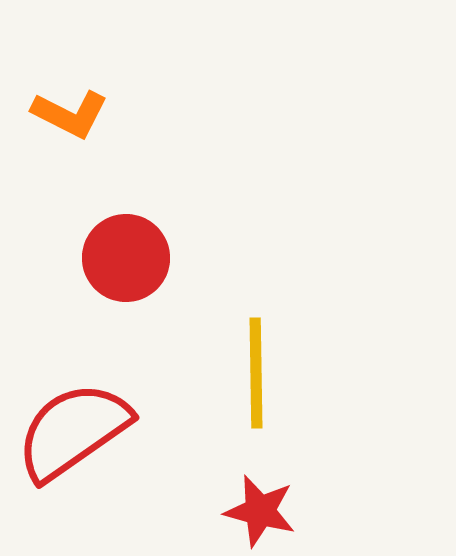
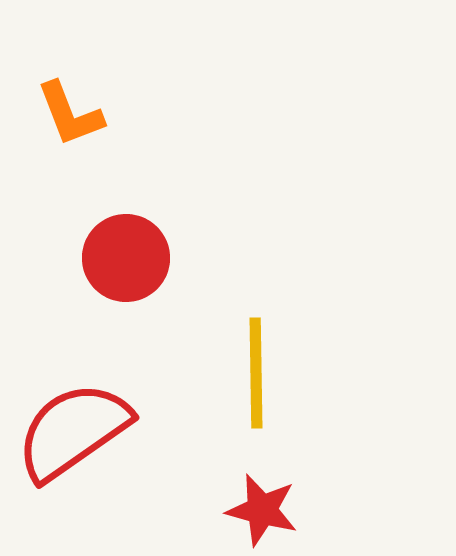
orange L-shape: rotated 42 degrees clockwise
red star: moved 2 px right, 1 px up
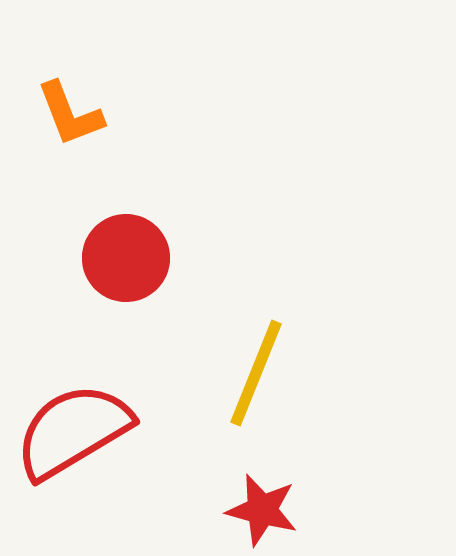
yellow line: rotated 23 degrees clockwise
red semicircle: rotated 4 degrees clockwise
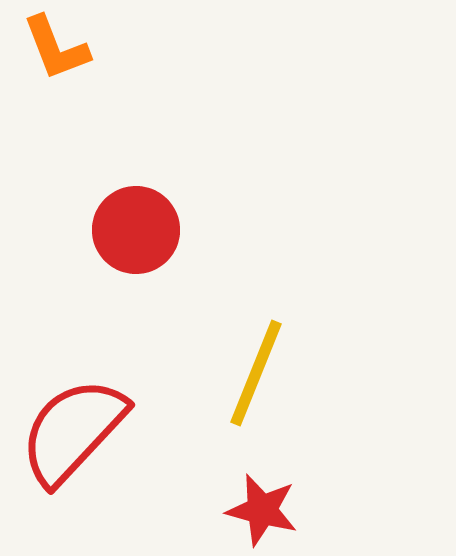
orange L-shape: moved 14 px left, 66 px up
red circle: moved 10 px right, 28 px up
red semicircle: rotated 16 degrees counterclockwise
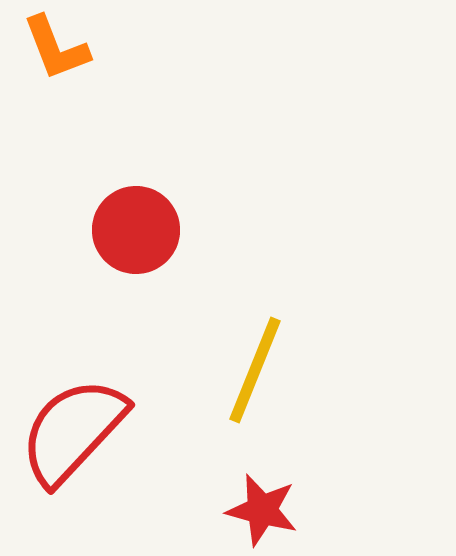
yellow line: moved 1 px left, 3 px up
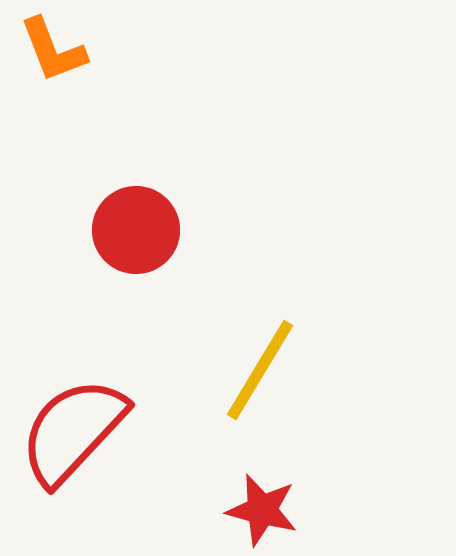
orange L-shape: moved 3 px left, 2 px down
yellow line: moved 5 px right; rotated 9 degrees clockwise
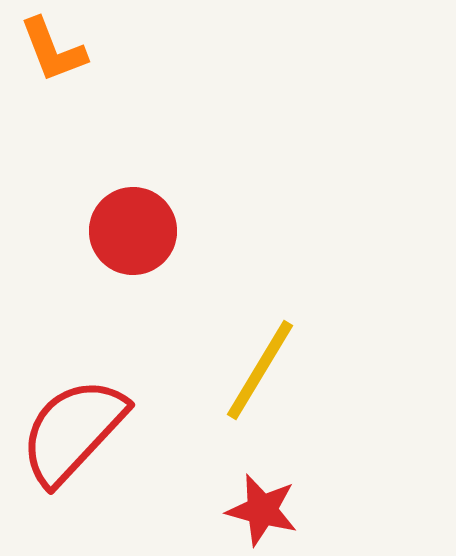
red circle: moved 3 px left, 1 px down
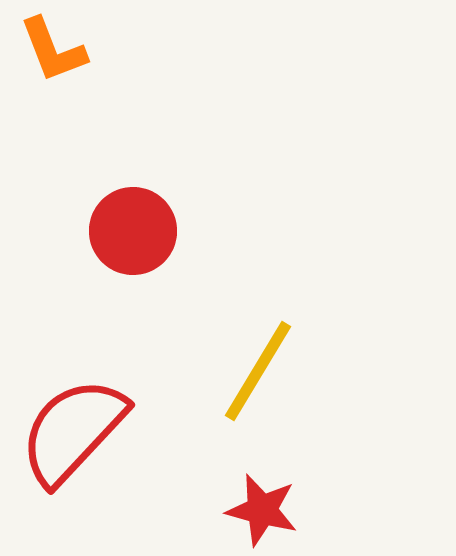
yellow line: moved 2 px left, 1 px down
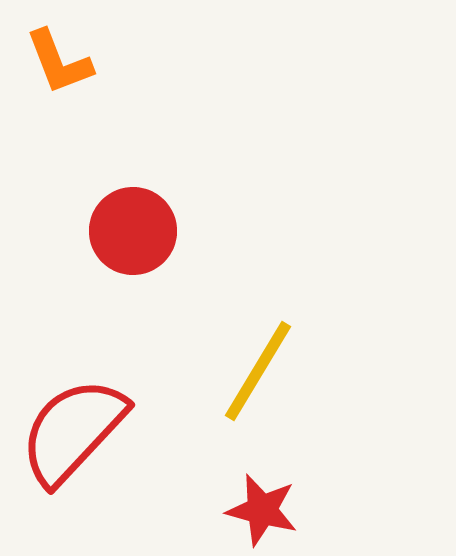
orange L-shape: moved 6 px right, 12 px down
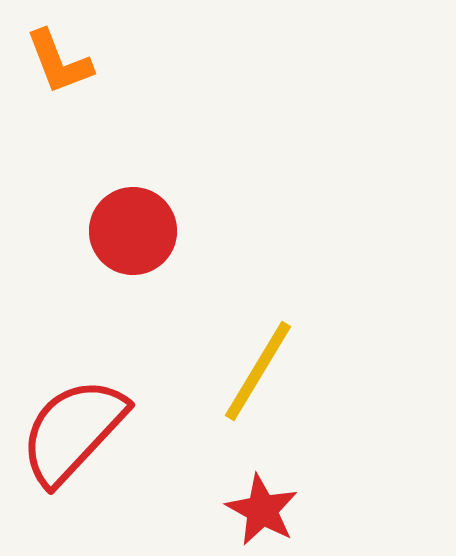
red star: rotated 14 degrees clockwise
